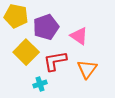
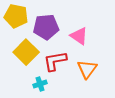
purple pentagon: rotated 15 degrees clockwise
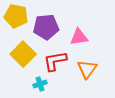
pink triangle: moved 1 px down; rotated 42 degrees counterclockwise
yellow square: moved 3 px left, 2 px down
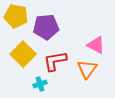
pink triangle: moved 17 px right, 8 px down; rotated 36 degrees clockwise
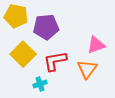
pink triangle: rotated 48 degrees counterclockwise
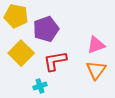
purple pentagon: moved 2 px down; rotated 15 degrees counterclockwise
yellow square: moved 2 px left, 1 px up
orange triangle: moved 9 px right, 1 px down
cyan cross: moved 2 px down
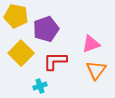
pink triangle: moved 5 px left, 1 px up
red L-shape: rotated 10 degrees clockwise
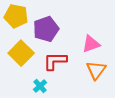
cyan cross: rotated 24 degrees counterclockwise
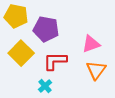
purple pentagon: rotated 30 degrees clockwise
cyan cross: moved 5 px right
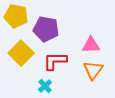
pink triangle: moved 1 px down; rotated 18 degrees clockwise
orange triangle: moved 3 px left
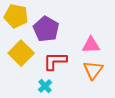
purple pentagon: rotated 20 degrees clockwise
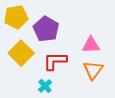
yellow pentagon: moved 1 px down; rotated 20 degrees counterclockwise
